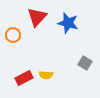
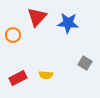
blue star: rotated 10 degrees counterclockwise
red rectangle: moved 6 px left
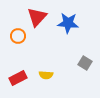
orange circle: moved 5 px right, 1 px down
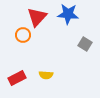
blue star: moved 9 px up
orange circle: moved 5 px right, 1 px up
gray square: moved 19 px up
red rectangle: moved 1 px left
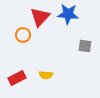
red triangle: moved 3 px right
gray square: moved 2 px down; rotated 24 degrees counterclockwise
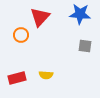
blue star: moved 12 px right
orange circle: moved 2 px left
red rectangle: rotated 12 degrees clockwise
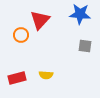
red triangle: moved 3 px down
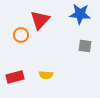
red rectangle: moved 2 px left, 1 px up
